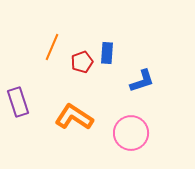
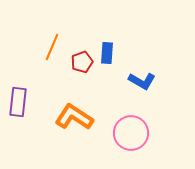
blue L-shape: rotated 48 degrees clockwise
purple rectangle: rotated 24 degrees clockwise
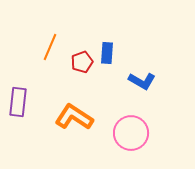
orange line: moved 2 px left
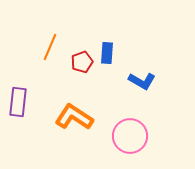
pink circle: moved 1 px left, 3 px down
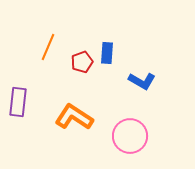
orange line: moved 2 px left
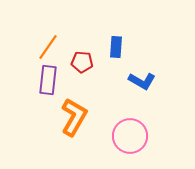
orange line: rotated 12 degrees clockwise
blue rectangle: moved 9 px right, 6 px up
red pentagon: rotated 25 degrees clockwise
purple rectangle: moved 30 px right, 22 px up
orange L-shape: rotated 87 degrees clockwise
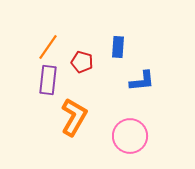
blue rectangle: moved 2 px right
red pentagon: rotated 10 degrees clockwise
blue L-shape: rotated 36 degrees counterclockwise
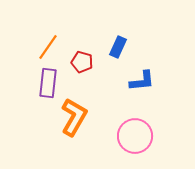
blue rectangle: rotated 20 degrees clockwise
purple rectangle: moved 3 px down
pink circle: moved 5 px right
